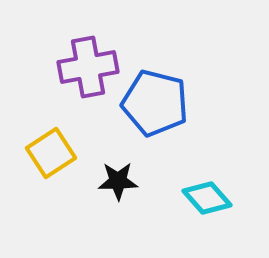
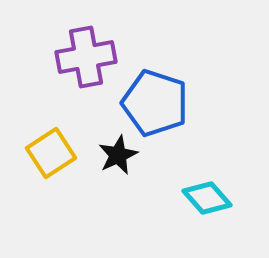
purple cross: moved 2 px left, 10 px up
blue pentagon: rotated 4 degrees clockwise
black star: moved 26 px up; rotated 24 degrees counterclockwise
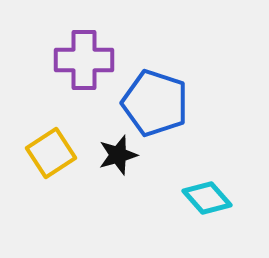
purple cross: moved 2 px left, 3 px down; rotated 10 degrees clockwise
black star: rotated 9 degrees clockwise
